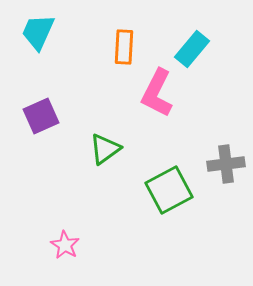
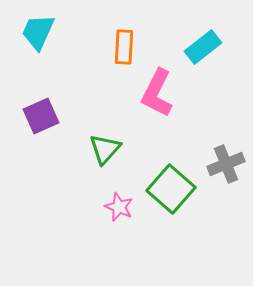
cyan rectangle: moved 11 px right, 2 px up; rotated 12 degrees clockwise
green triangle: rotated 12 degrees counterclockwise
gray cross: rotated 15 degrees counterclockwise
green square: moved 2 px right, 1 px up; rotated 21 degrees counterclockwise
pink star: moved 54 px right, 38 px up; rotated 8 degrees counterclockwise
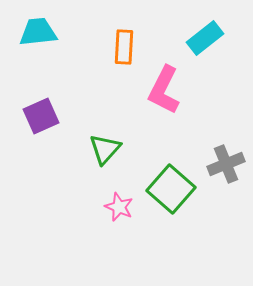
cyan trapezoid: rotated 60 degrees clockwise
cyan rectangle: moved 2 px right, 9 px up
pink L-shape: moved 7 px right, 3 px up
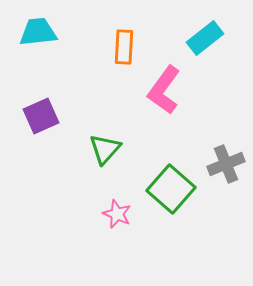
pink L-shape: rotated 9 degrees clockwise
pink star: moved 2 px left, 7 px down
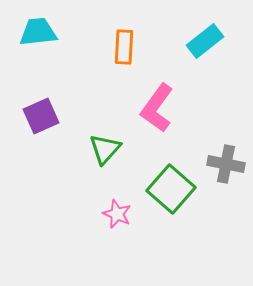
cyan rectangle: moved 3 px down
pink L-shape: moved 7 px left, 18 px down
gray cross: rotated 33 degrees clockwise
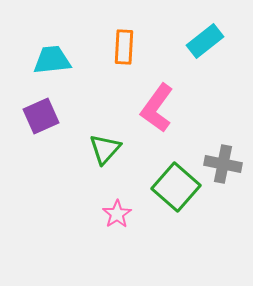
cyan trapezoid: moved 14 px right, 28 px down
gray cross: moved 3 px left
green square: moved 5 px right, 2 px up
pink star: rotated 16 degrees clockwise
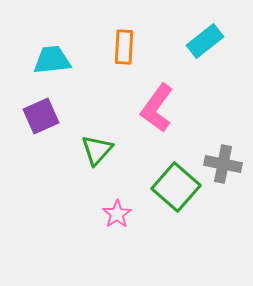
green triangle: moved 8 px left, 1 px down
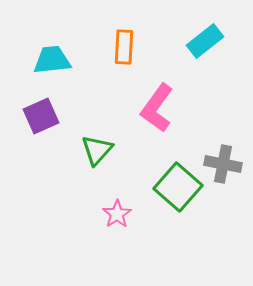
green square: moved 2 px right
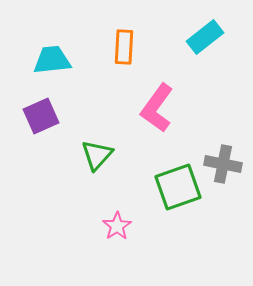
cyan rectangle: moved 4 px up
green triangle: moved 5 px down
green square: rotated 30 degrees clockwise
pink star: moved 12 px down
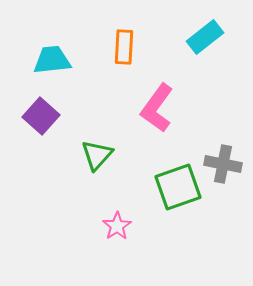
purple square: rotated 24 degrees counterclockwise
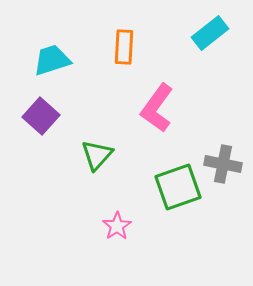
cyan rectangle: moved 5 px right, 4 px up
cyan trapezoid: rotated 12 degrees counterclockwise
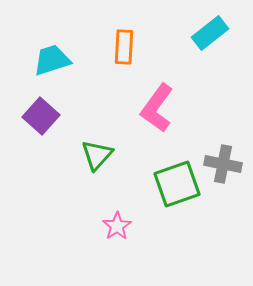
green square: moved 1 px left, 3 px up
